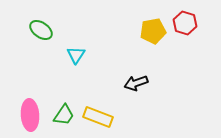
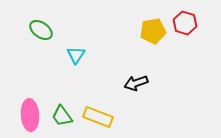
green trapezoid: moved 2 px left, 1 px down; rotated 110 degrees clockwise
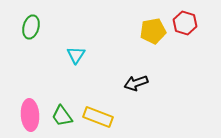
green ellipse: moved 10 px left, 3 px up; rotated 70 degrees clockwise
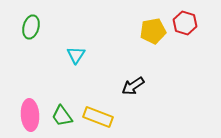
black arrow: moved 3 px left, 3 px down; rotated 15 degrees counterclockwise
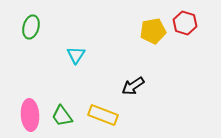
yellow rectangle: moved 5 px right, 2 px up
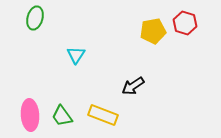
green ellipse: moved 4 px right, 9 px up
